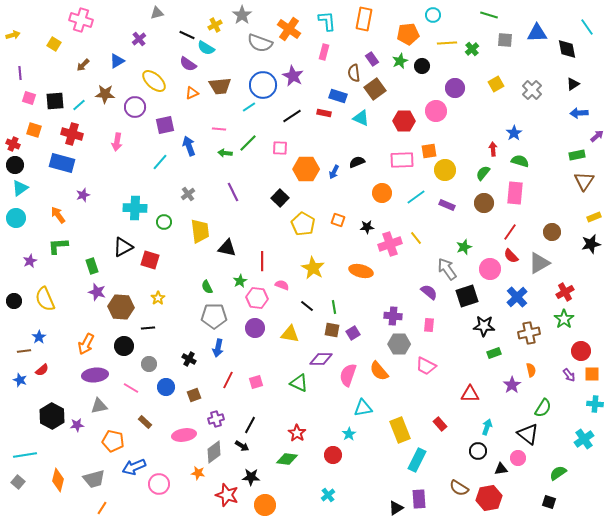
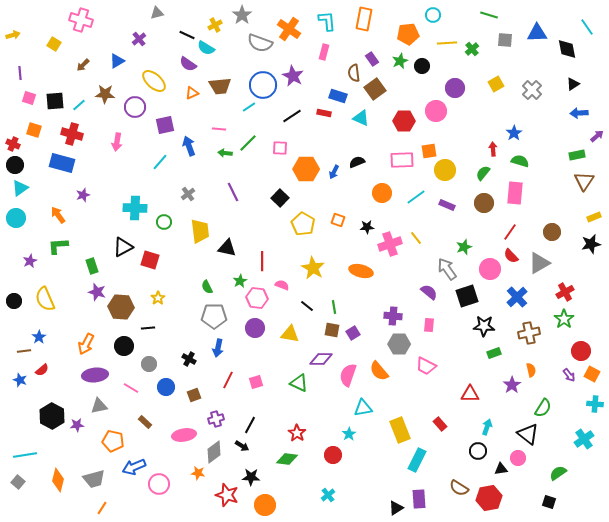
orange square at (592, 374): rotated 28 degrees clockwise
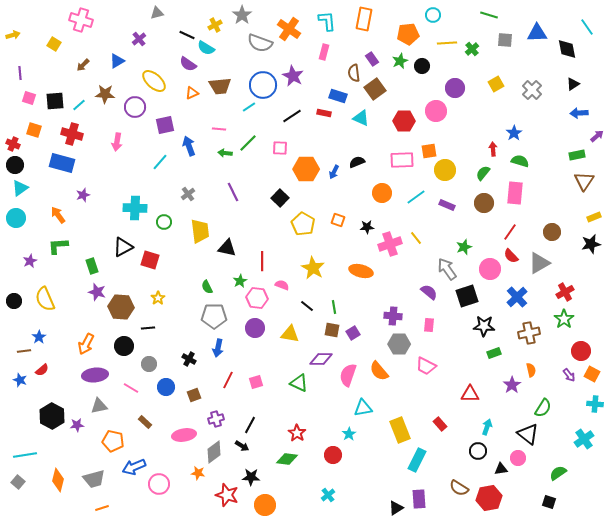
orange line at (102, 508): rotated 40 degrees clockwise
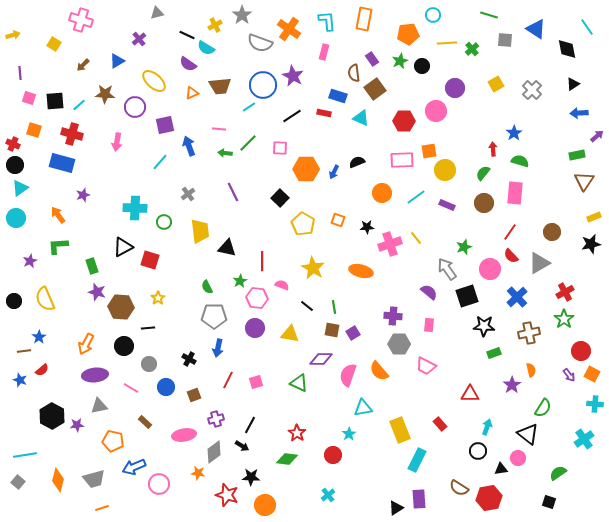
blue triangle at (537, 33): moved 1 px left, 4 px up; rotated 35 degrees clockwise
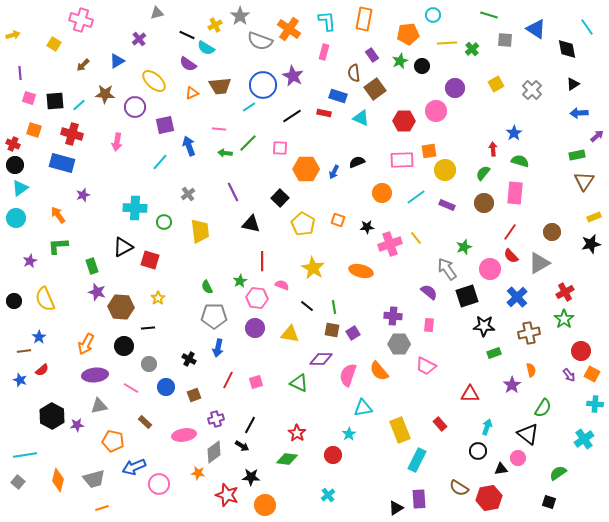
gray star at (242, 15): moved 2 px left, 1 px down
gray semicircle at (260, 43): moved 2 px up
purple rectangle at (372, 59): moved 4 px up
black triangle at (227, 248): moved 24 px right, 24 px up
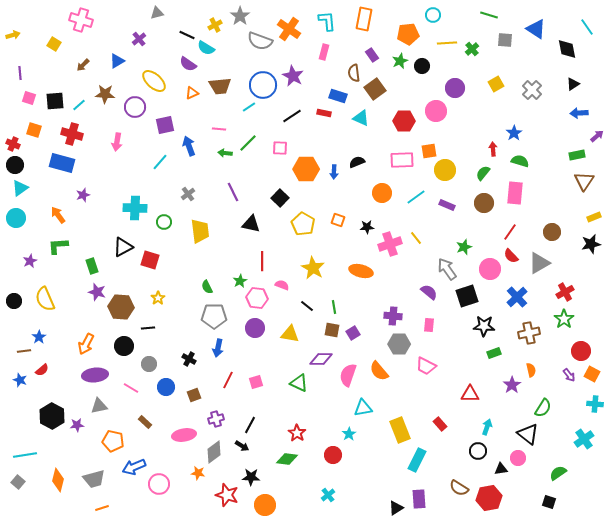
blue arrow at (334, 172): rotated 24 degrees counterclockwise
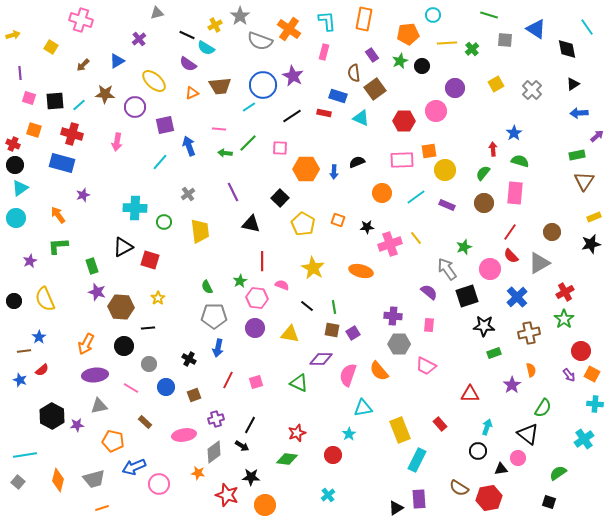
yellow square at (54, 44): moved 3 px left, 3 px down
red star at (297, 433): rotated 18 degrees clockwise
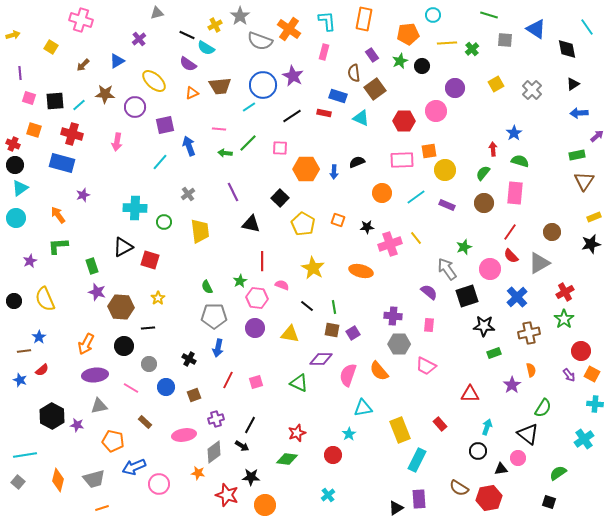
purple star at (77, 425): rotated 16 degrees clockwise
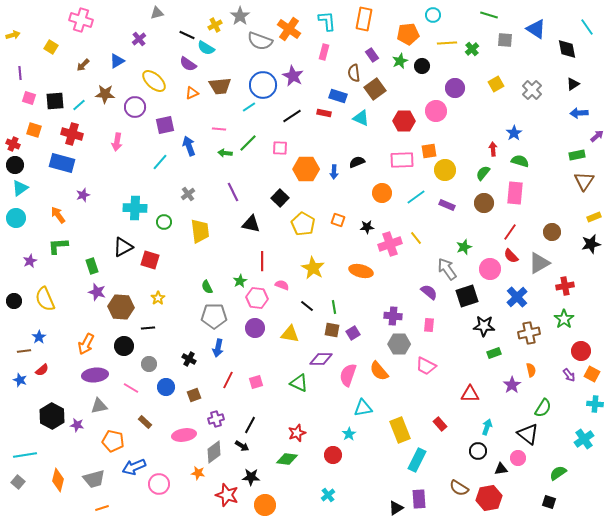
red cross at (565, 292): moved 6 px up; rotated 18 degrees clockwise
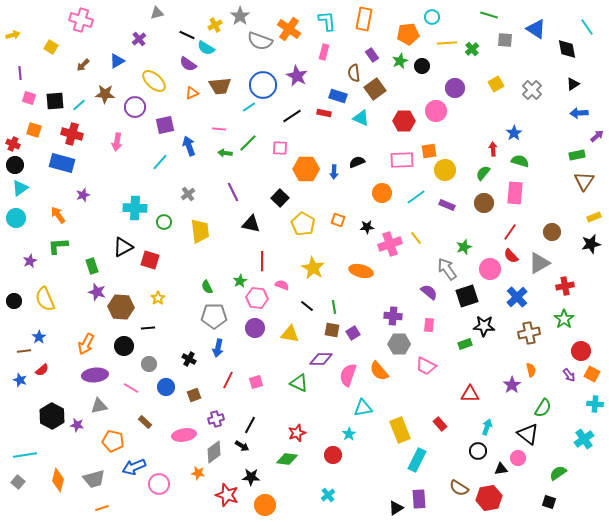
cyan circle at (433, 15): moved 1 px left, 2 px down
purple star at (293, 76): moved 4 px right
green rectangle at (494, 353): moved 29 px left, 9 px up
